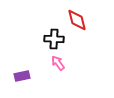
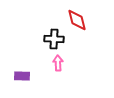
pink arrow: rotated 35 degrees clockwise
purple rectangle: rotated 14 degrees clockwise
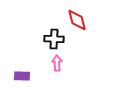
pink arrow: moved 1 px left
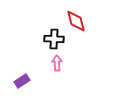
red diamond: moved 1 px left, 1 px down
purple rectangle: moved 5 px down; rotated 35 degrees counterclockwise
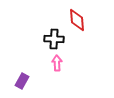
red diamond: moved 1 px right, 1 px up; rotated 10 degrees clockwise
purple rectangle: rotated 28 degrees counterclockwise
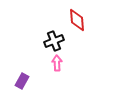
black cross: moved 2 px down; rotated 24 degrees counterclockwise
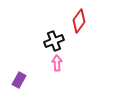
red diamond: moved 2 px right, 1 px down; rotated 40 degrees clockwise
purple rectangle: moved 3 px left, 1 px up
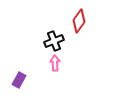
pink arrow: moved 2 px left
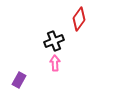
red diamond: moved 2 px up
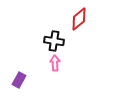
red diamond: rotated 15 degrees clockwise
black cross: rotated 30 degrees clockwise
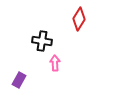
red diamond: rotated 20 degrees counterclockwise
black cross: moved 12 px left
